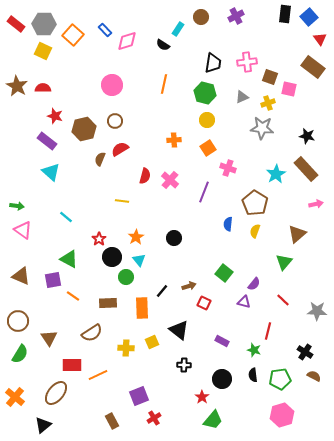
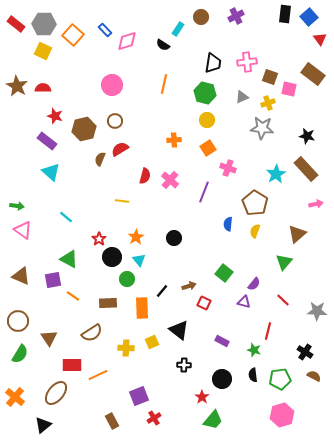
brown rectangle at (313, 67): moved 7 px down
green circle at (126, 277): moved 1 px right, 2 px down
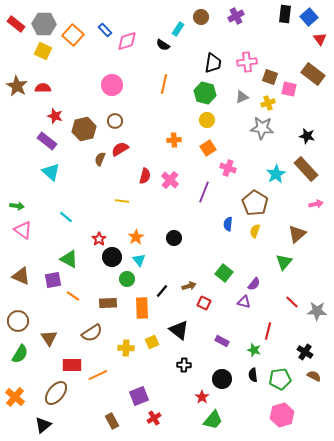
red line at (283, 300): moved 9 px right, 2 px down
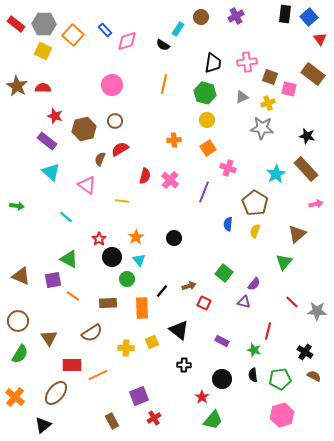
pink triangle at (23, 230): moved 64 px right, 45 px up
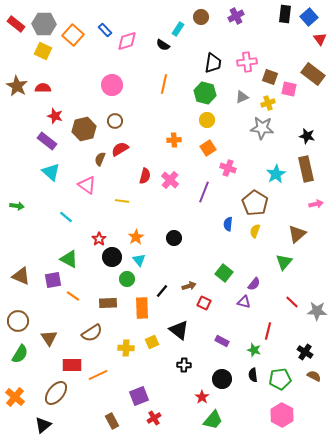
brown rectangle at (306, 169): rotated 30 degrees clockwise
pink hexagon at (282, 415): rotated 15 degrees counterclockwise
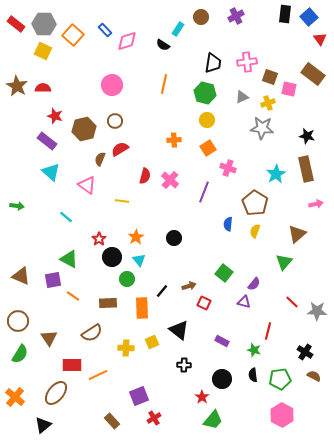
brown rectangle at (112, 421): rotated 14 degrees counterclockwise
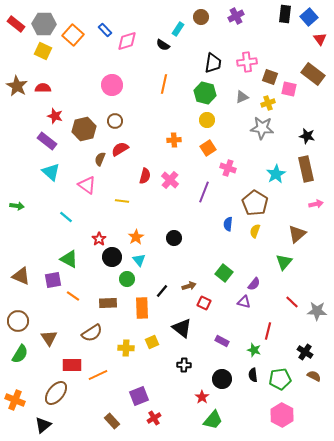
black triangle at (179, 330): moved 3 px right, 2 px up
orange cross at (15, 397): moved 3 px down; rotated 18 degrees counterclockwise
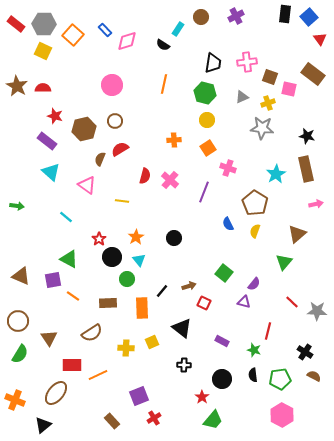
blue semicircle at (228, 224): rotated 32 degrees counterclockwise
